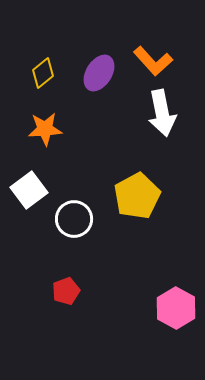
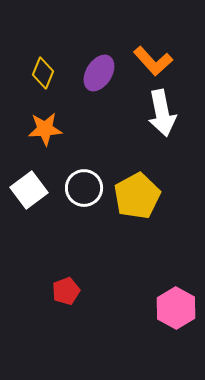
yellow diamond: rotated 28 degrees counterclockwise
white circle: moved 10 px right, 31 px up
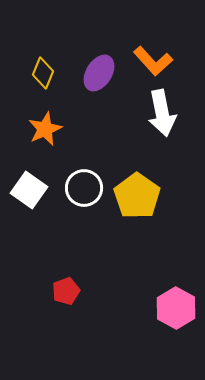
orange star: rotated 20 degrees counterclockwise
white square: rotated 18 degrees counterclockwise
yellow pentagon: rotated 9 degrees counterclockwise
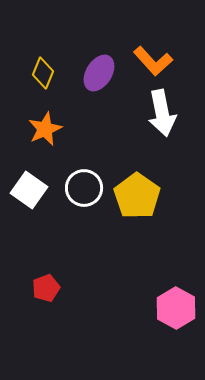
red pentagon: moved 20 px left, 3 px up
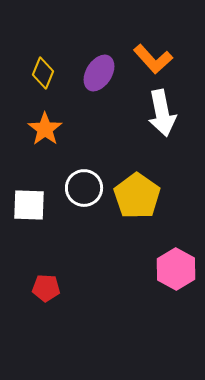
orange L-shape: moved 2 px up
orange star: rotated 12 degrees counterclockwise
white square: moved 15 px down; rotated 33 degrees counterclockwise
red pentagon: rotated 24 degrees clockwise
pink hexagon: moved 39 px up
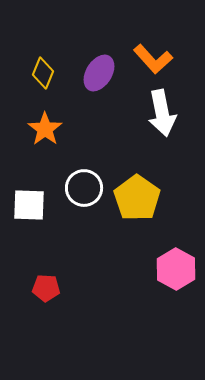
yellow pentagon: moved 2 px down
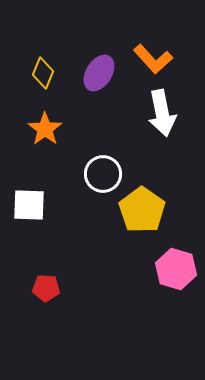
white circle: moved 19 px right, 14 px up
yellow pentagon: moved 5 px right, 12 px down
pink hexagon: rotated 12 degrees counterclockwise
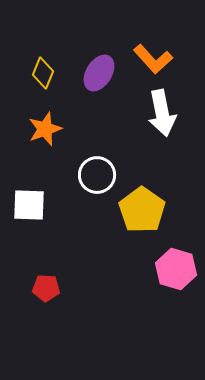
orange star: rotated 16 degrees clockwise
white circle: moved 6 px left, 1 px down
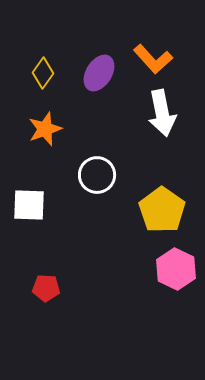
yellow diamond: rotated 12 degrees clockwise
yellow pentagon: moved 20 px right
pink hexagon: rotated 9 degrees clockwise
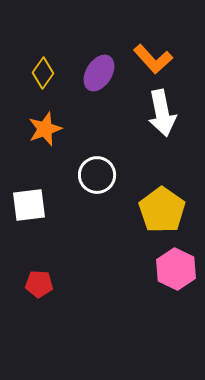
white square: rotated 9 degrees counterclockwise
red pentagon: moved 7 px left, 4 px up
